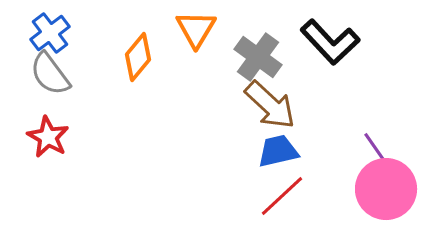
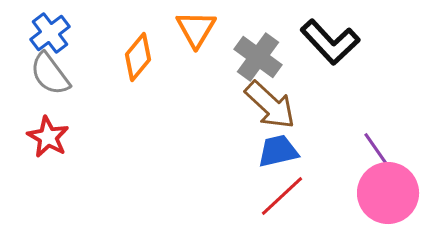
pink circle: moved 2 px right, 4 px down
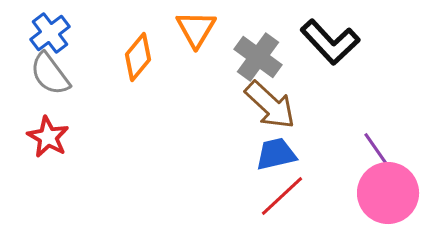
blue trapezoid: moved 2 px left, 3 px down
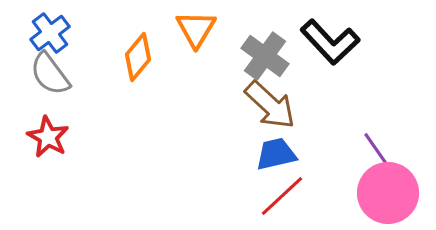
gray cross: moved 7 px right, 1 px up
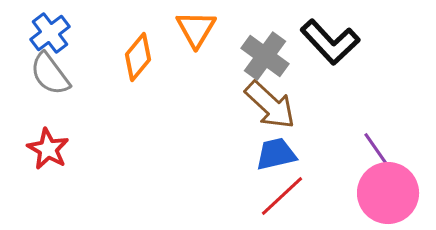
red star: moved 12 px down
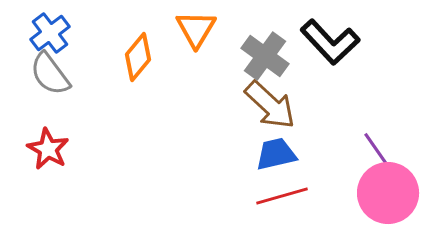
red line: rotated 27 degrees clockwise
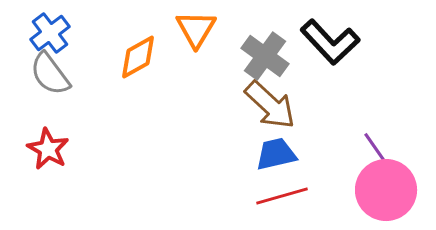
orange diamond: rotated 21 degrees clockwise
pink circle: moved 2 px left, 3 px up
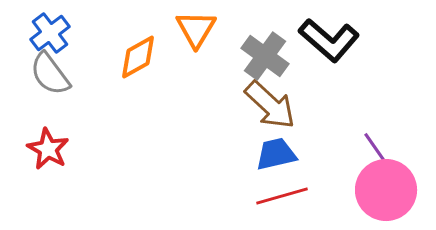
black L-shape: moved 1 px left, 2 px up; rotated 6 degrees counterclockwise
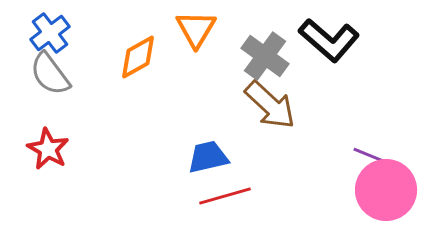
purple line: moved 5 px left, 7 px down; rotated 33 degrees counterclockwise
blue trapezoid: moved 68 px left, 3 px down
red line: moved 57 px left
